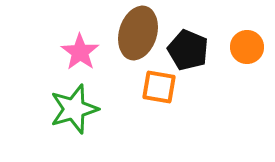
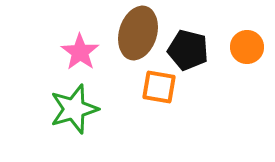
black pentagon: rotated 9 degrees counterclockwise
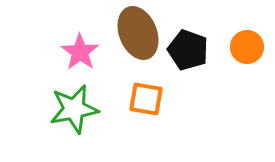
brown ellipse: rotated 39 degrees counterclockwise
black pentagon: rotated 6 degrees clockwise
orange square: moved 13 px left, 12 px down
green star: rotated 6 degrees clockwise
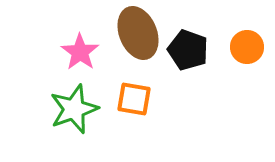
orange square: moved 12 px left
green star: rotated 9 degrees counterclockwise
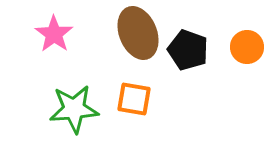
pink star: moved 26 px left, 18 px up
green star: rotated 15 degrees clockwise
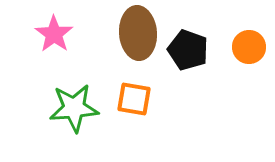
brown ellipse: rotated 18 degrees clockwise
orange circle: moved 2 px right
green star: moved 1 px up
